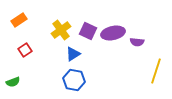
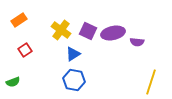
yellow cross: rotated 18 degrees counterclockwise
yellow line: moved 5 px left, 11 px down
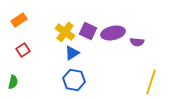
yellow cross: moved 4 px right, 2 px down
red square: moved 2 px left
blue triangle: moved 1 px left, 1 px up
green semicircle: rotated 56 degrees counterclockwise
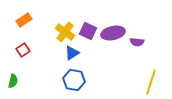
orange rectangle: moved 5 px right
green semicircle: moved 1 px up
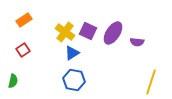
purple ellipse: rotated 45 degrees counterclockwise
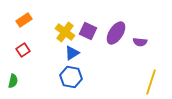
purple ellipse: moved 3 px right
purple semicircle: moved 3 px right
blue hexagon: moved 3 px left, 3 px up
